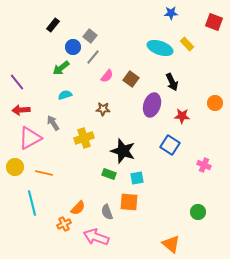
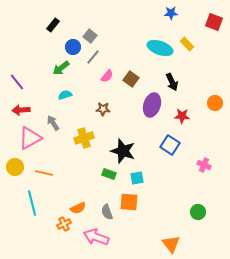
orange semicircle: rotated 21 degrees clockwise
orange triangle: rotated 12 degrees clockwise
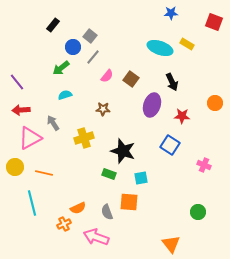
yellow rectangle: rotated 16 degrees counterclockwise
cyan square: moved 4 px right
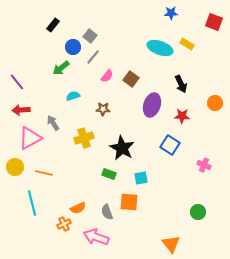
black arrow: moved 9 px right, 2 px down
cyan semicircle: moved 8 px right, 1 px down
black star: moved 1 px left, 3 px up; rotated 10 degrees clockwise
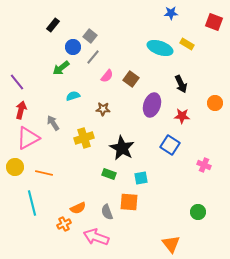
red arrow: rotated 108 degrees clockwise
pink triangle: moved 2 px left
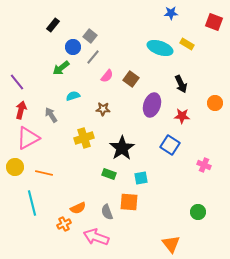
gray arrow: moved 2 px left, 8 px up
black star: rotated 10 degrees clockwise
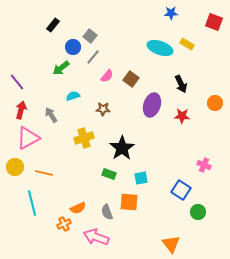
blue square: moved 11 px right, 45 px down
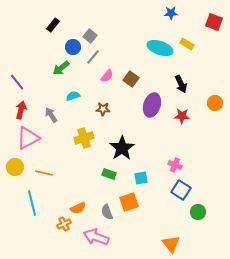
pink cross: moved 29 px left
orange square: rotated 24 degrees counterclockwise
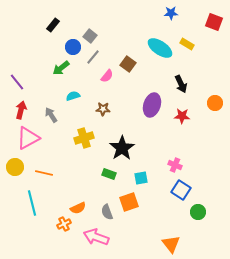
cyan ellipse: rotated 15 degrees clockwise
brown square: moved 3 px left, 15 px up
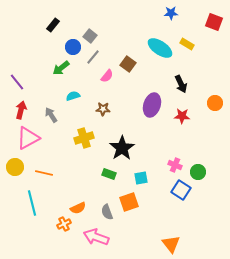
green circle: moved 40 px up
